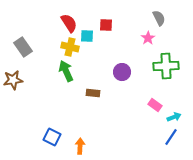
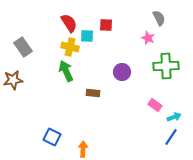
pink star: rotated 16 degrees counterclockwise
orange arrow: moved 3 px right, 3 px down
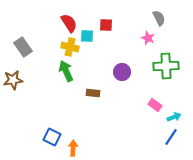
orange arrow: moved 10 px left, 1 px up
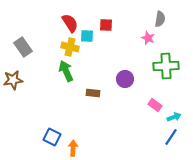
gray semicircle: moved 1 px right, 1 px down; rotated 35 degrees clockwise
red semicircle: moved 1 px right
purple circle: moved 3 px right, 7 px down
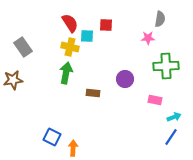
pink star: rotated 24 degrees counterclockwise
green arrow: moved 2 px down; rotated 35 degrees clockwise
pink rectangle: moved 5 px up; rotated 24 degrees counterclockwise
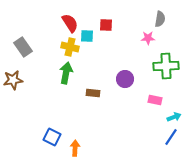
orange arrow: moved 2 px right
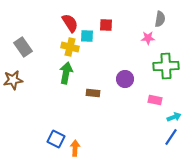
blue square: moved 4 px right, 2 px down
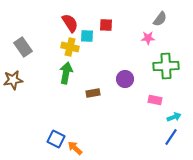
gray semicircle: rotated 28 degrees clockwise
brown rectangle: rotated 16 degrees counterclockwise
orange arrow: rotated 49 degrees counterclockwise
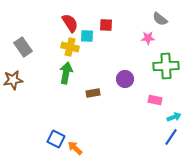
gray semicircle: rotated 91 degrees clockwise
